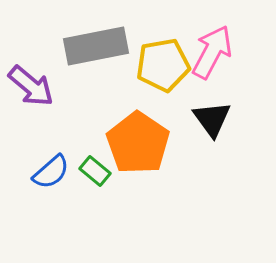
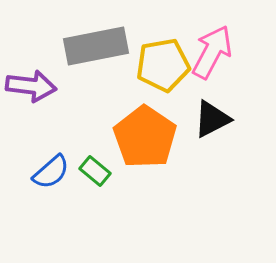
purple arrow: rotated 33 degrees counterclockwise
black triangle: rotated 39 degrees clockwise
orange pentagon: moved 7 px right, 6 px up
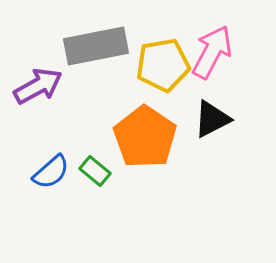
purple arrow: moved 7 px right; rotated 36 degrees counterclockwise
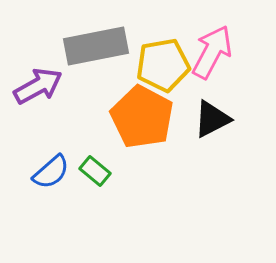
orange pentagon: moved 3 px left, 20 px up; rotated 6 degrees counterclockwise
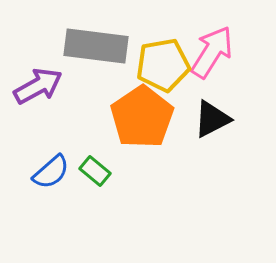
gray rectangle: rotated 18 degrees clockwise
pink arrow: rotated 4 degrees clockwise
orange pentagon: rotated 10 degrees clockwise
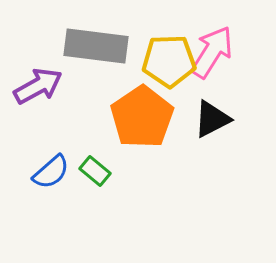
yellow pentagon: moved 6 px right, 4 px up; rotated 8 degrees clockwise
